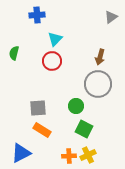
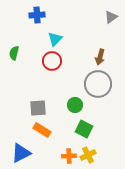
green circle: moved 1 px left, 1 px up
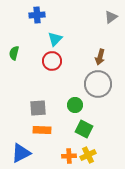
orange rectangle: rotated 30 degrees counterclockwise
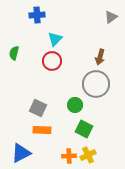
gray circle: moved 2 px left
gray square: rotated 30 degrees clockwise
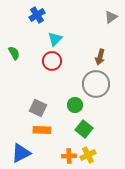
blue cross: rotated 28 degrees counterclockwise
green semicircle: rotated 136 degrees clockwise
green square: rotated 12 degrees clockwise
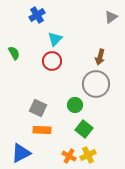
orange cross: rotated 32 degrees clockwise
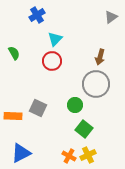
orange rectangle: moved 29 px left, 14 px up
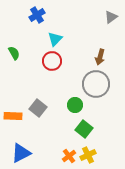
gray square: rotated 12 degrees clockwise
orange cross: rotated 24 degrees clockwise
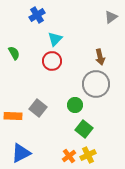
brown arrow: rotated 28 degrees counterclockwise
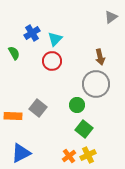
blue cross: moved 5 px left, 18 px down
green circle: moved 2 px right
